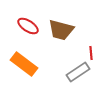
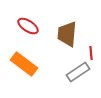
brown trapezoid: moved 6 px right, 4 px down; rotated 80 degrees clockwise
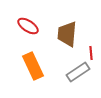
orange rectangle: moved 9 px right, 2 px down; rotated 28 degrees clockwise
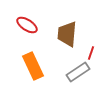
red ellipse: moved 1 px left, 1 px up
red line: rotated 24 degrees clockwise
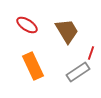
brown trapezoid: moved 3 px up; rotated 144 degrees clockwise
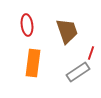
red ellipse: rotated 50 degrees clockwise
brown trapezoid: rotated 12 degrees clockwise
orange rectangle: moved 3 px up; rotated 32 degrees clockwise
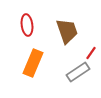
red line: rotated 16 degrees clockwise
orange rectangle: rotated 16 degrees clockwise
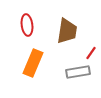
brown trapezoid: rotated 28 degrees clockwise
gray rectangle: rotated 25 degrees clockwise
